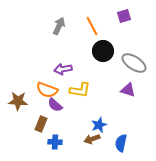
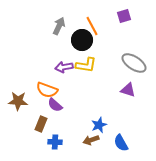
black circle: moved 21 px left, 11 px up
purple arrow: moved 1 px right, 2 px up
yellow L-shape: moved 6 px right, 25 px up
brown arrow: moved 1 px left, 1 px down
blue semicircle: rotated 42 degrees counterclockwise
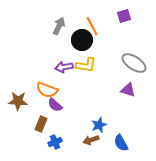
blue cross: rotated 24 degrees counterclockwise
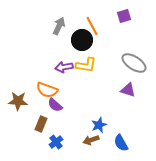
blue cross: moved 1 px right; rotated 16 degrees counterclockwise
